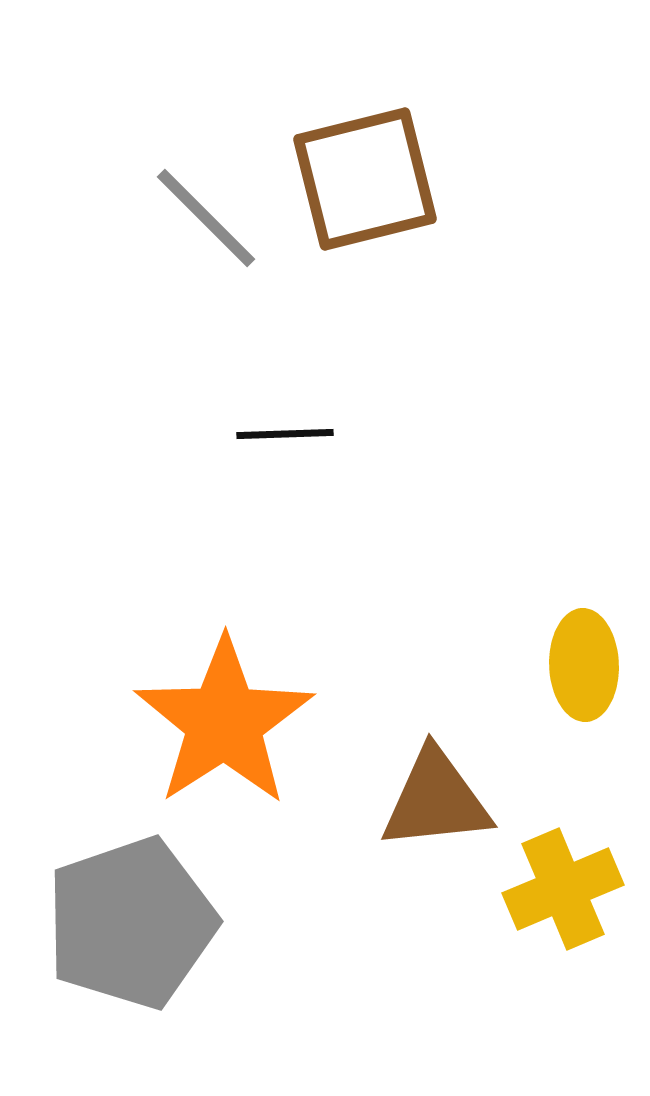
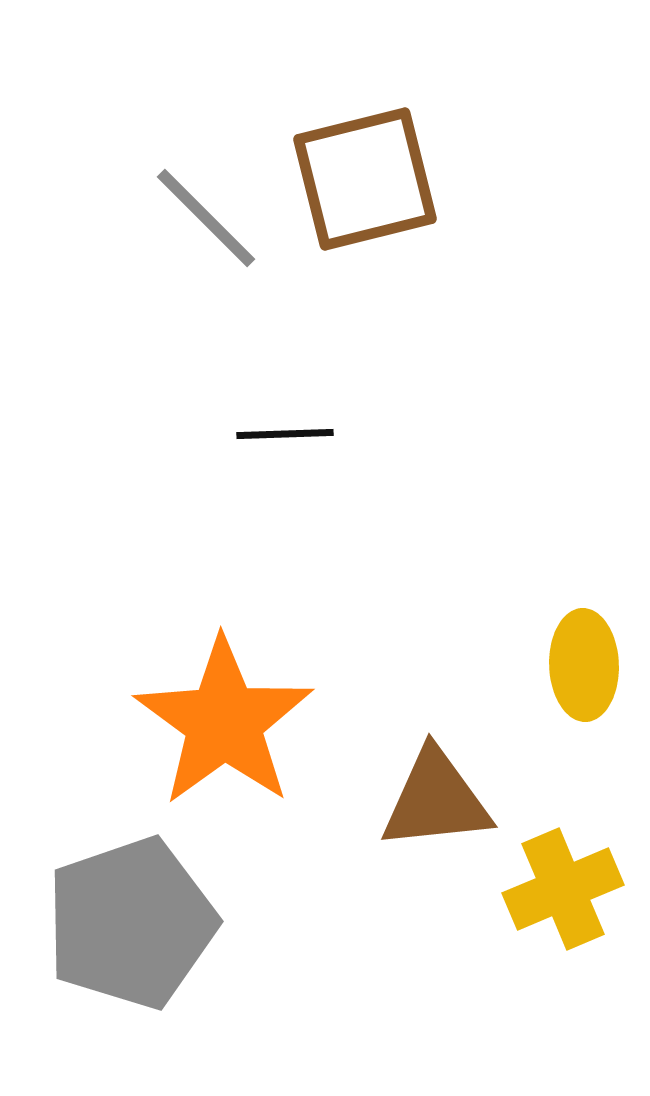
orange star: rotated 3 degrees counterclockwise
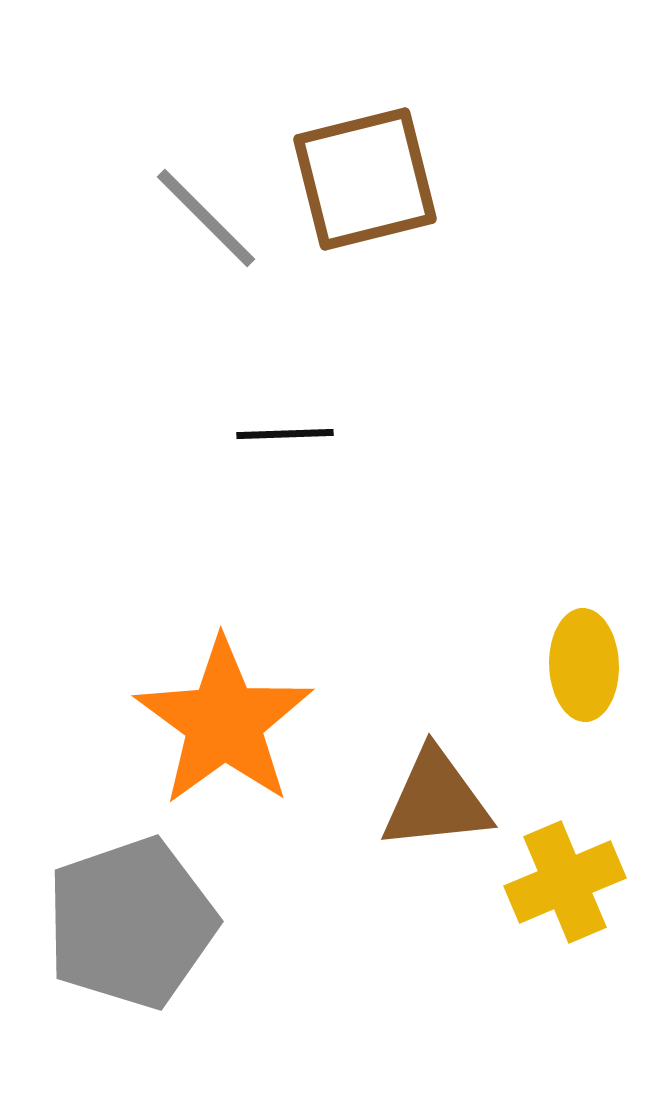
yellow cross: moved 2 px right, 7 px up
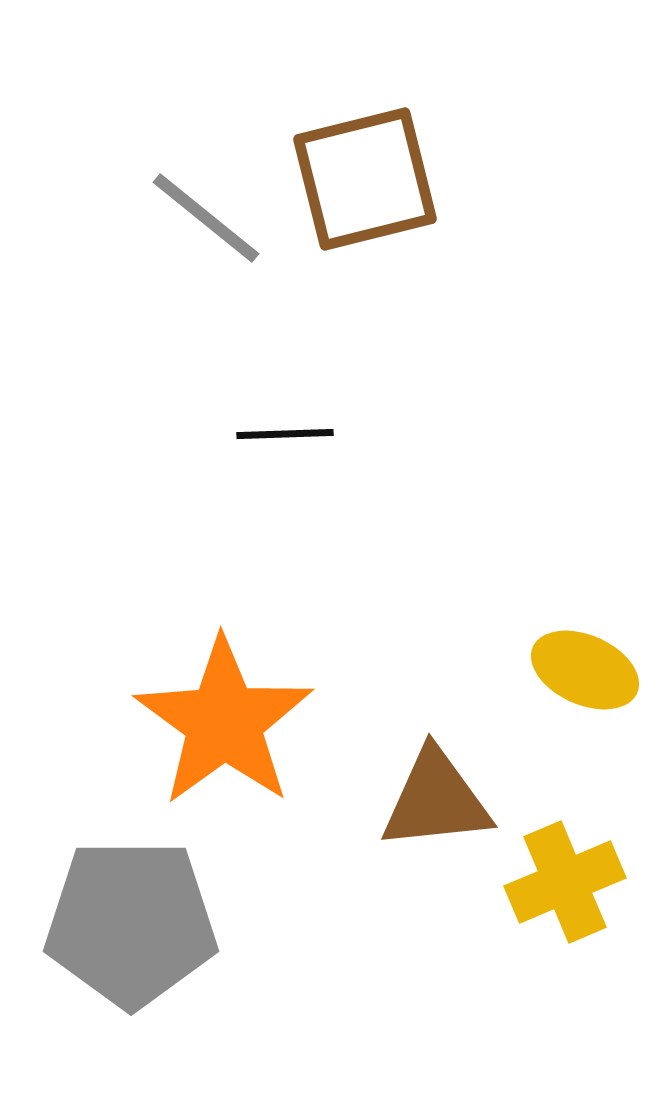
gray line: rotated 6 degrees counterclockwise
yellow ellipse: moved 1 px right, 5 px down; rotated 64 degrees counterclockwise
gray pentagon: rotated 19 degrees clockwise
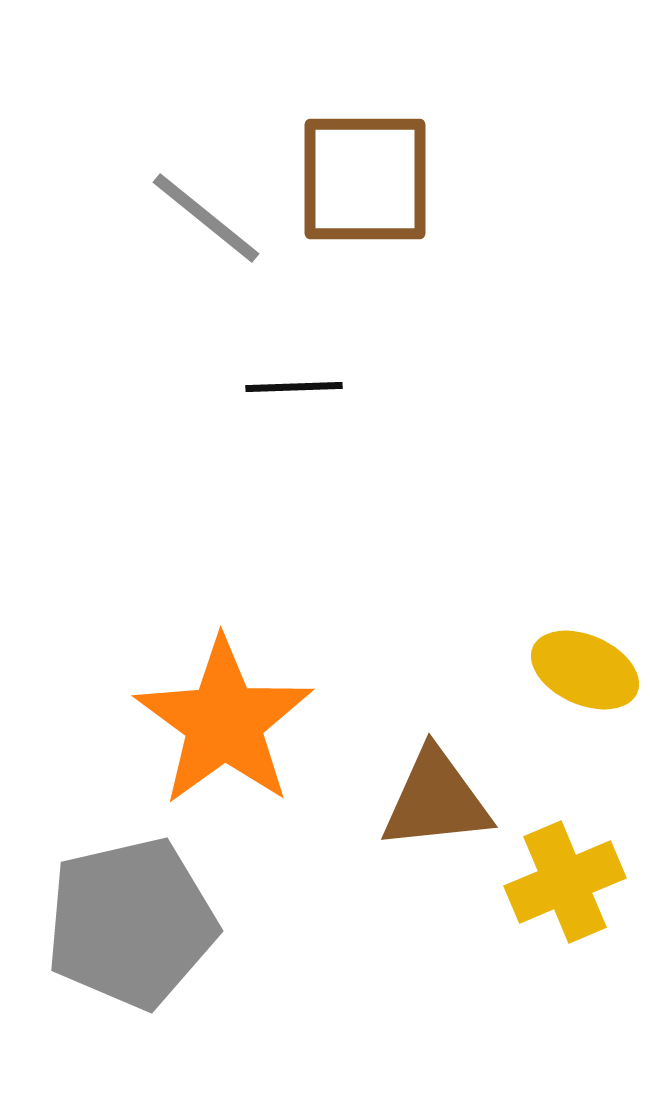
brown square: rotated 14 degrees clockwise
black line: moved 9 px right, 47 px up
gray pentagon: rotated 13 degrees counterclockwise
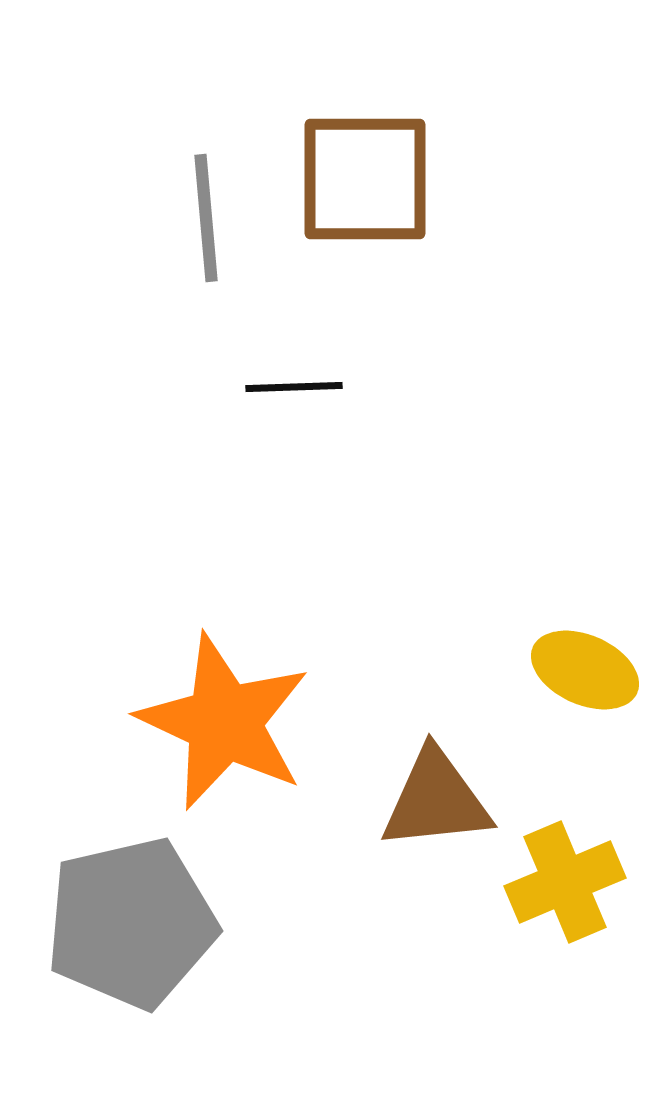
gray line: rotated 46 degrees clockwise
orange star: rotated 11 degrees counterclockwise
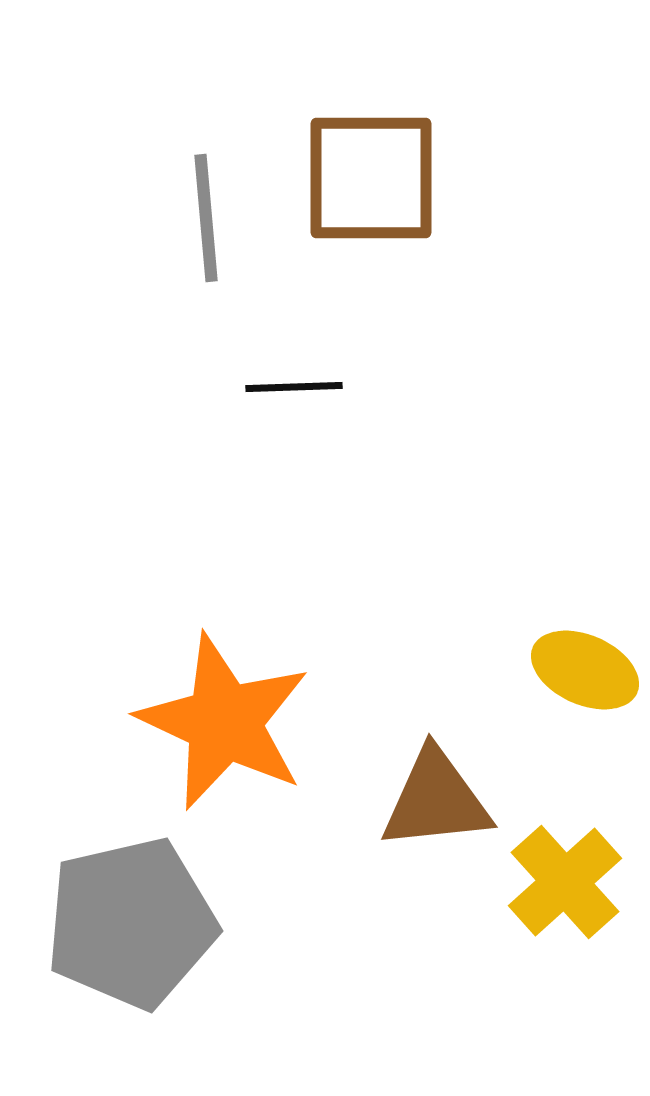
brown square: moved 6 px right, 1 px up
yellow cross: rotated 19 degrees counterclockwise
